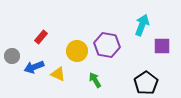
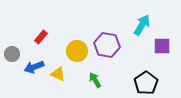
cyan arrow: rotated 10 degrees clockwise
gray circle: moved 2 px up
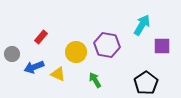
yellow circle: moved 1 px left, 1 px down
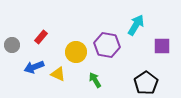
cyan arrow: moved 6 px left
gray circle: moved 9 px up
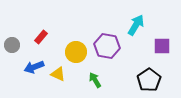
purple hexagon: moved 1 px down
black pentagon: moved 3 px right, 3 px up
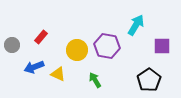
yellow circle: moved 1 px right, 2 px up
